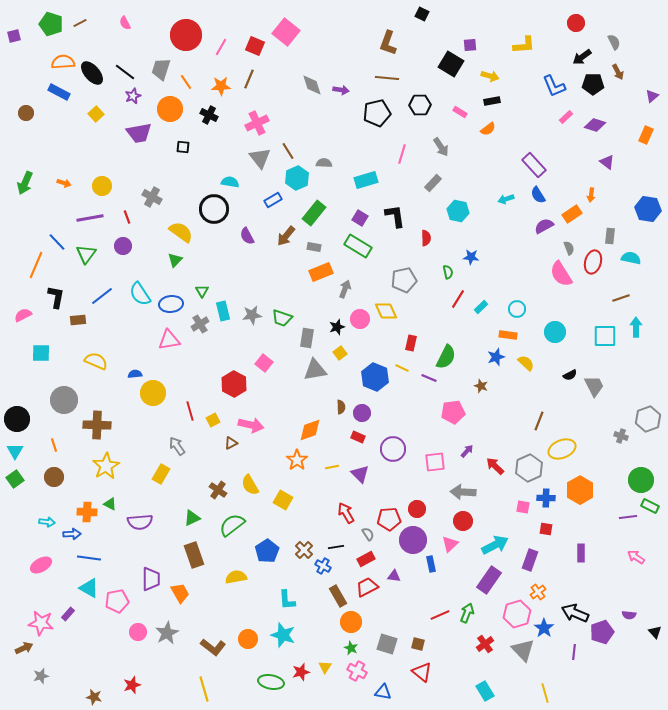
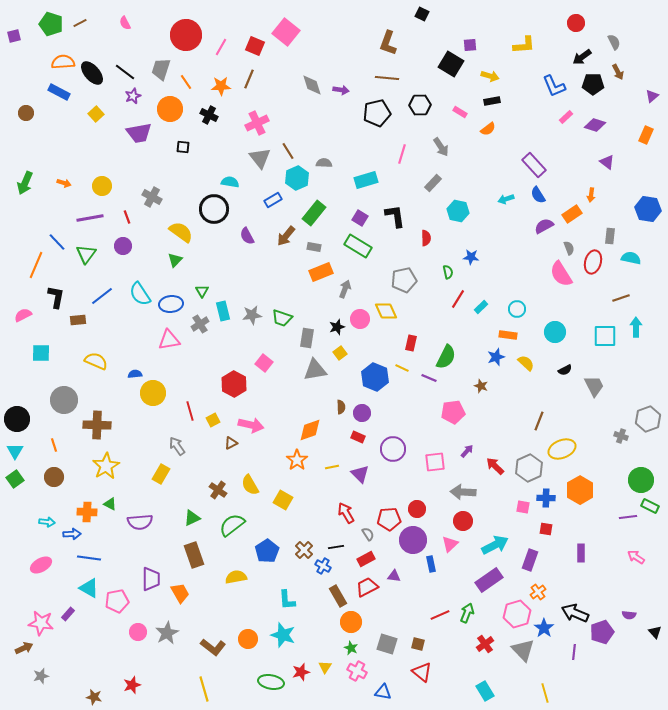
black semicircle at (570, 375): moved 5 px left, 5 px up
purple rectangle at (489, 580): rotated 20 degrees clockwise
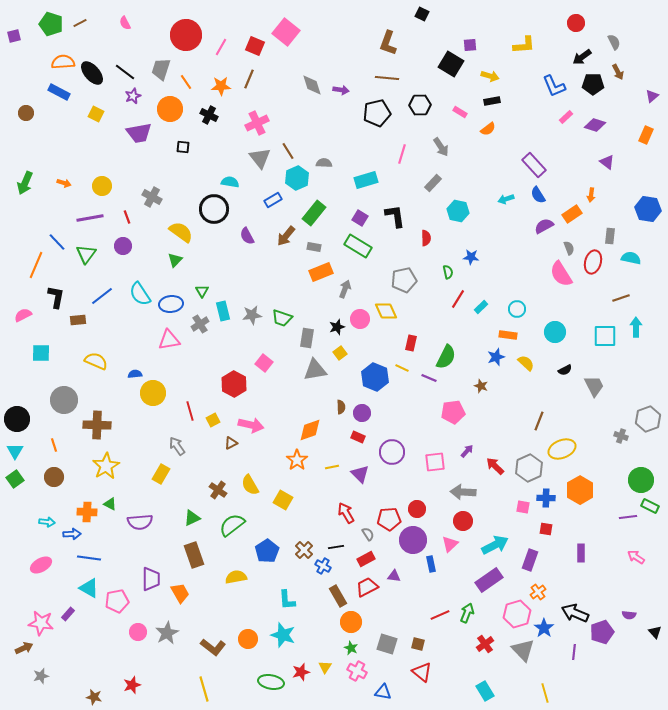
yellow square at (96, 114): rotated 21 degrees counterclockwise
purple circle at (393, 449): moved 1 px left, 3 px down
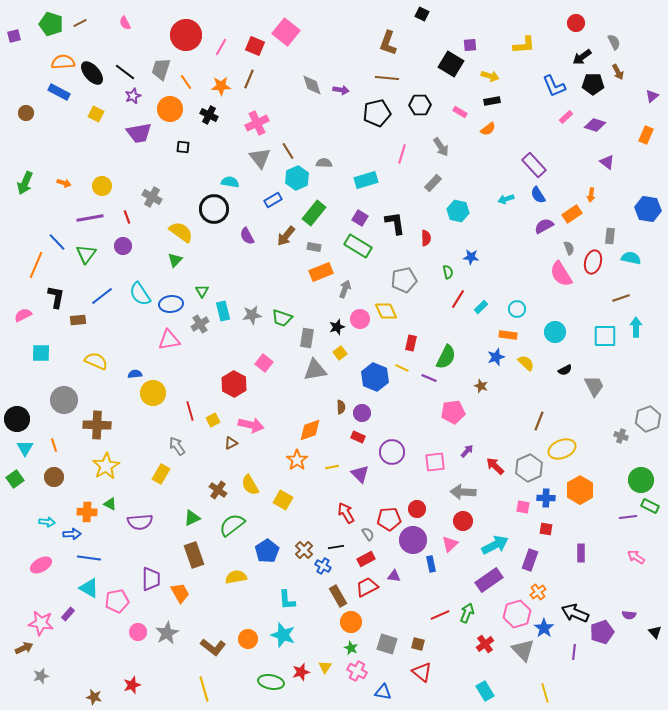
black L-shape at (395, 216): moved 7 px down
cyan triangle at (15, 451): moved 10 px right, 3 px up
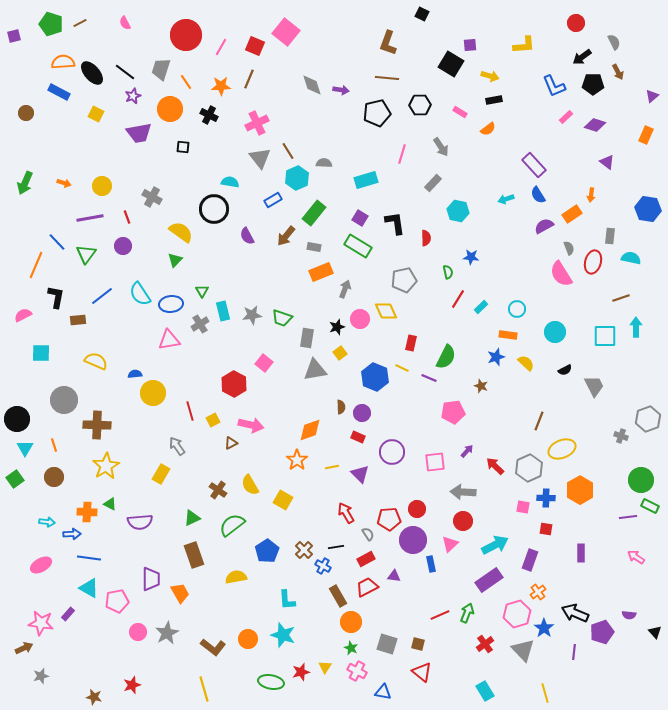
black rectangle at (492, 101): moved 2 px right, 1 px up
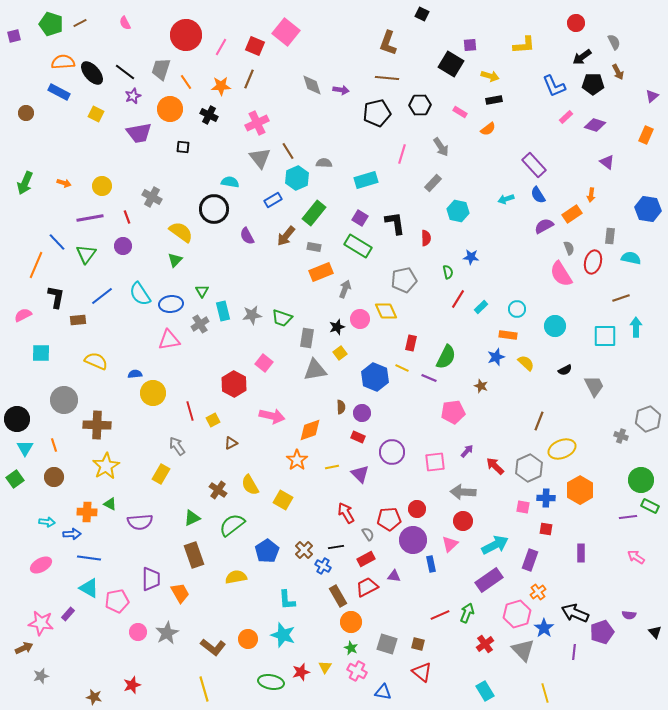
cyan circle at (555, 332): moved 6 px up
pink arrow at (251, 425): moved 21 px right, 9 px up
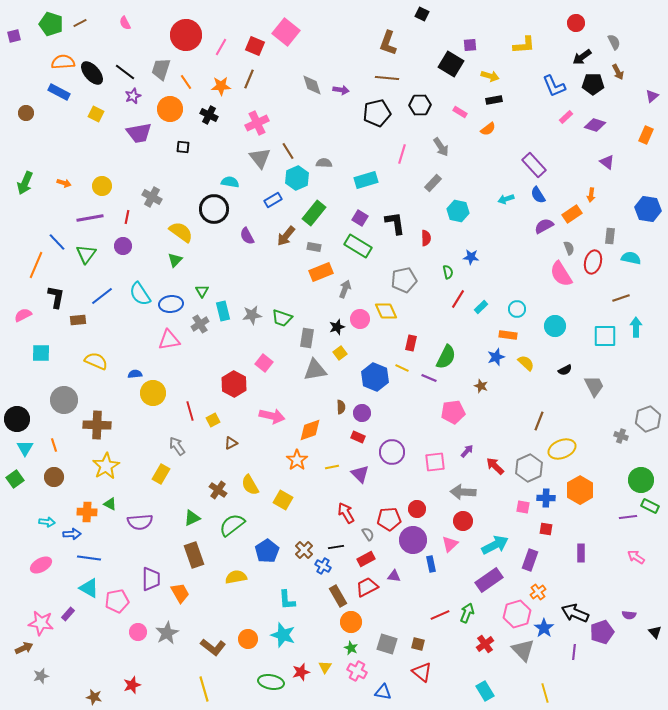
red line at (127, 217): rotated 32 degrees clockwise
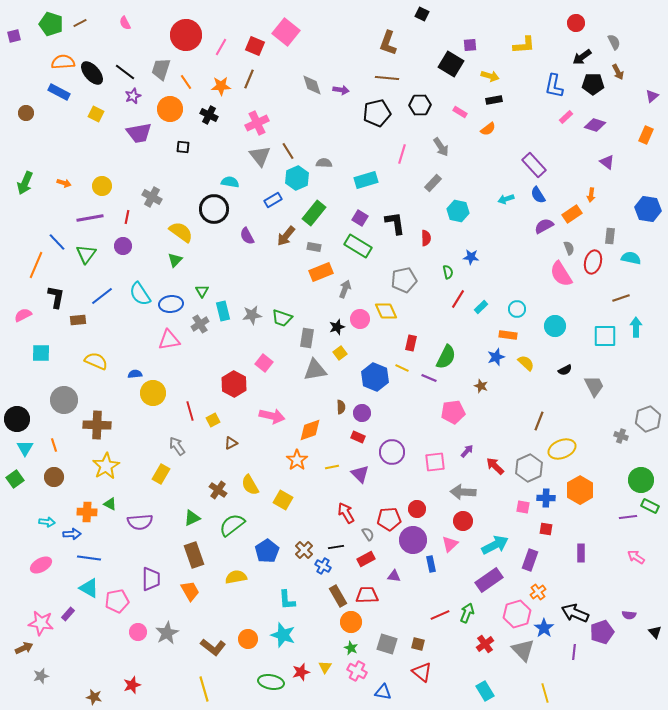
blue L-shape at (554, 86): rotated 35 degrees clockwise
gray triangle at (260, 158): moved 2 px up
red trapezoid at (367, 587): moved 8 px down; rotated 25 degrees clockwise
orange trapezoid at (180, 593): moved 10 px right, 2 px up
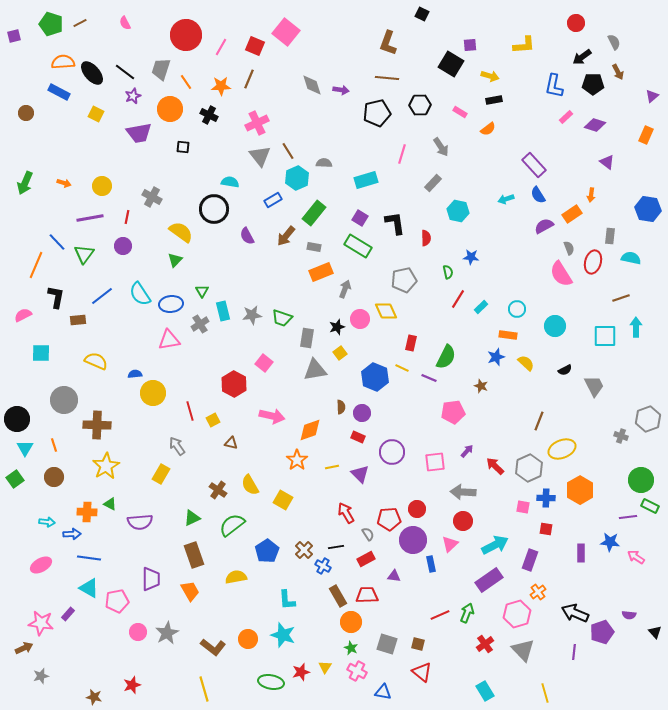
green triangle at (86, 254): moved 2 px left
brown triangle at (231, 443): rotated 40 degrees clockwise
blue star at (544, 628): moved 66 px right, 86 px up; rotated 30 degrees counterclockwise
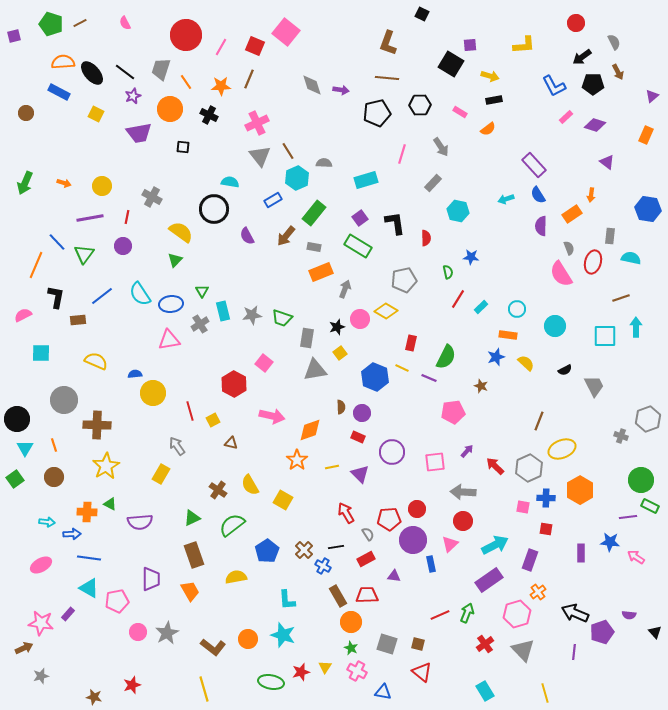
blue L-shape at (554, 86): rotated 40 degrees counterclockwise
purple square at (360, 218): rotated 21 degrees clockwise
purple semicircle at (544, 226): moved 3 px left; rotated 60 degrees counterclockwise
yellow diamond at (386, 311): rotated 35 degrees counterclockwise
